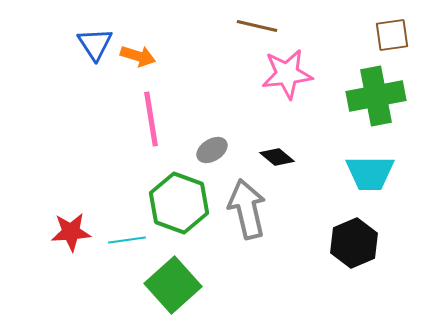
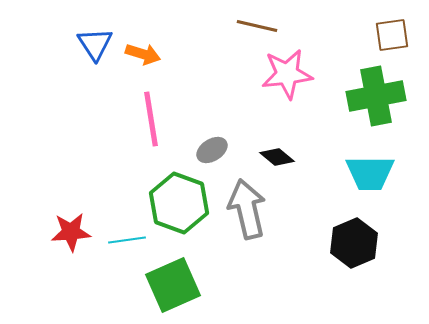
orange arrow: moved 5 px right, 2 px up
green square: rotated 18 degrees clockwise
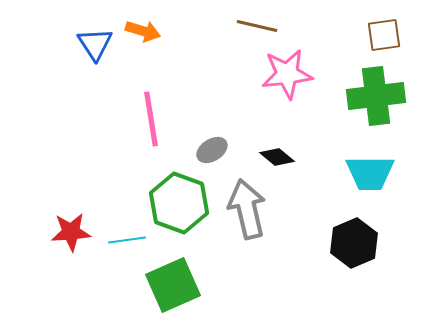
brown square: moved 8 px left
orange arrow: moved 23 px up
green cross: rotated 4 degrees clockwise
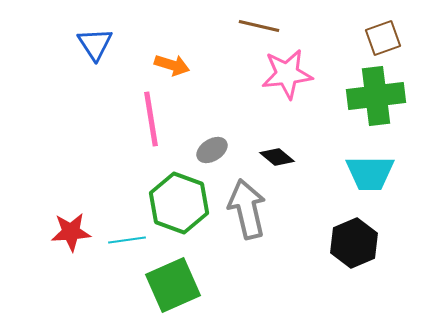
brown line: moved 2 px right
orange arrow: moved 29 px right, 34 px down
brown square: moved 1 px left, 3 px down; rotated 12 degrees counterclockwise
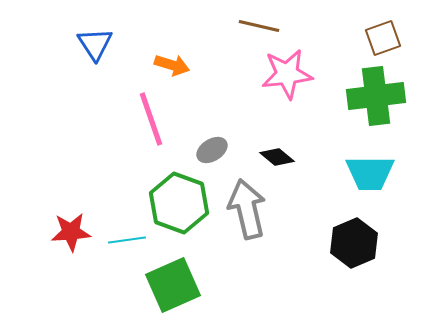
pink line: rotated 10 degrees counterclockwise
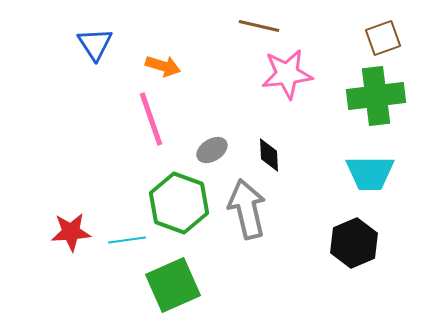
orange arrow: moved 9 px left, 1 px down
black diamond: moved 8 px left, 2 px up; rotated 48 degrees clockwise
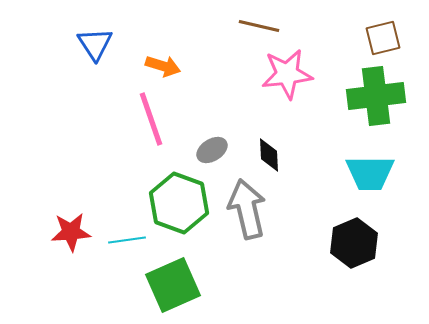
brown square: rotated 6 degrees clockwise
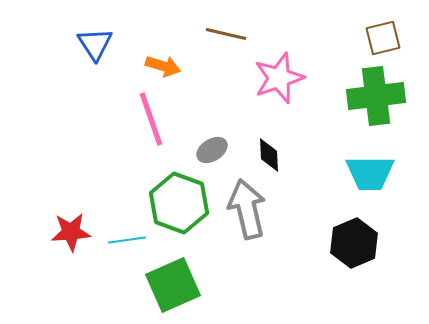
brown line: moved 33 px left, 8 px down
pink star: moved 8 px left, 4 px down; rotated 12 degrees counterclockwise
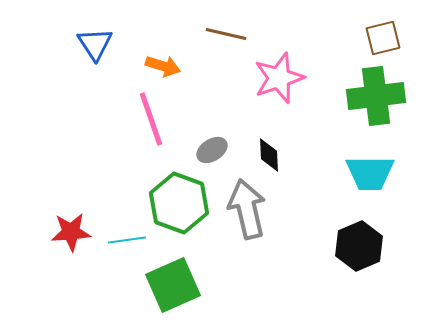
black hexagon: moved 5 px right, 3 px down
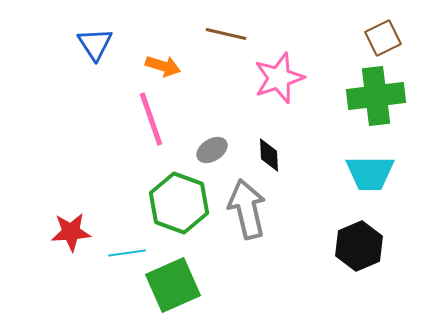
brown square: rotated 12 degrees counterclockwise
cyan line: moved 13 px down
